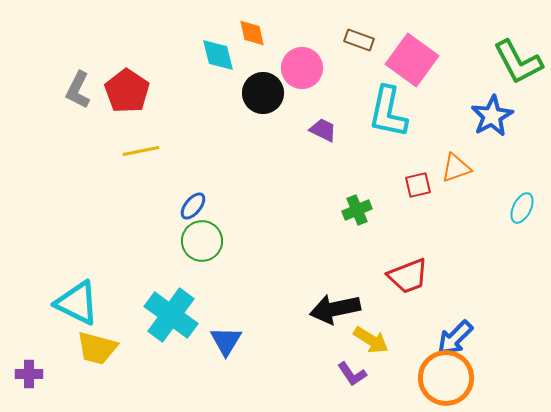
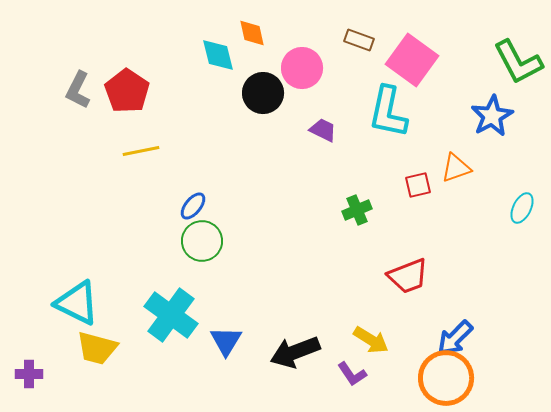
black arrow: moved 40 px left, 43 px down; rotated 9 degrees counterclockwise
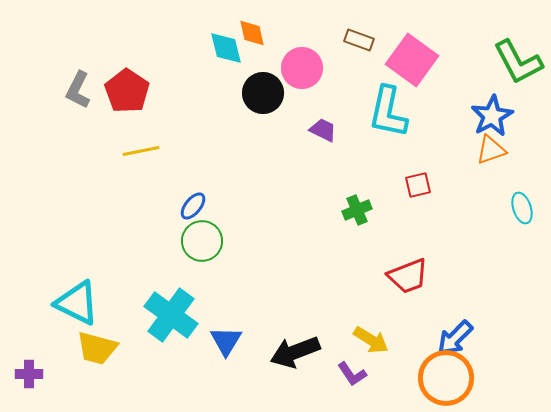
cyan diamond: moved 8 px right, 7 px up
orange triangle: moved 35 px right, 18 px up
cyan ellipse: rotated 44 degrees counterclockwise
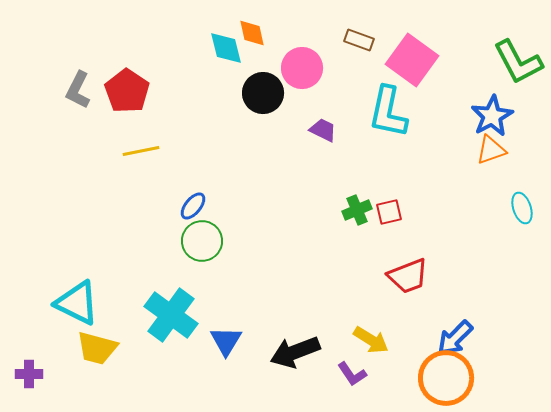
red square: moved 29 px left, 27 px down
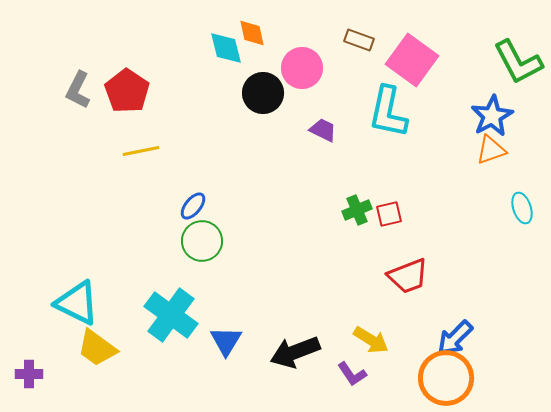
red square: moved 2 px down
yellow trapezoid: rotated 21 degrees clockwise
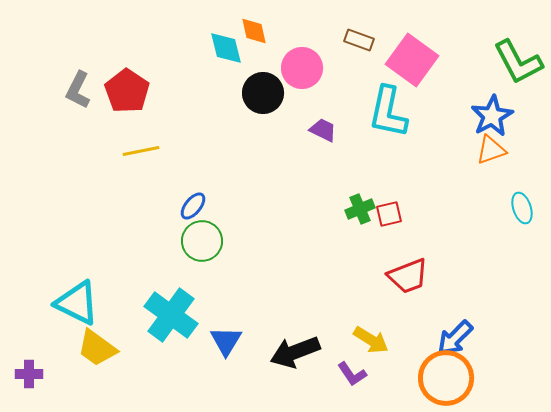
orange diamond: moved 2 px right, 2 px up
green cross: moved 3 px right, 1 px up
